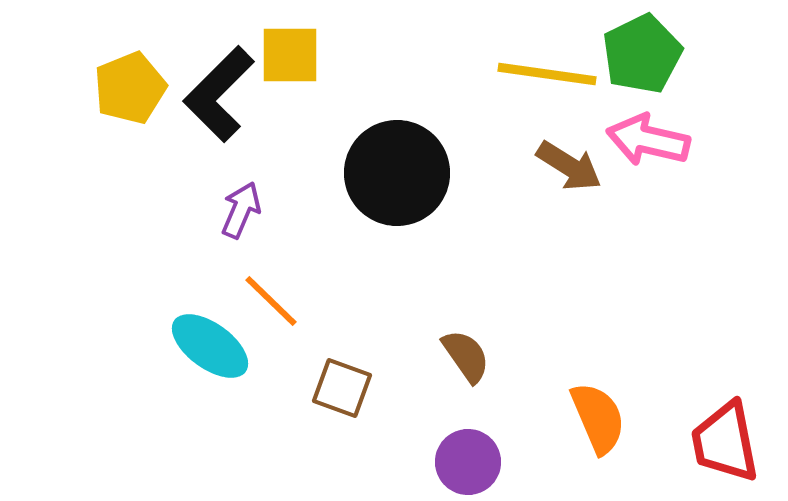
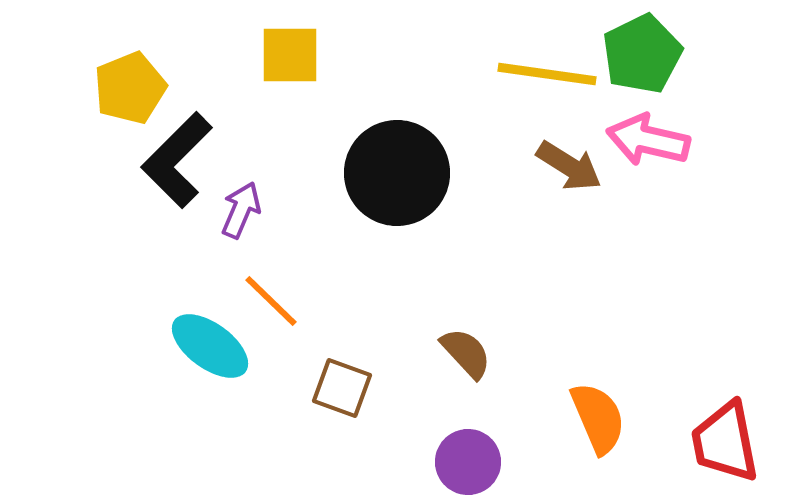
black L-shape: moved 42 px left, 66 px down
brown semicircle: moved 3 px up; rotated 8 degrees counterclockwise
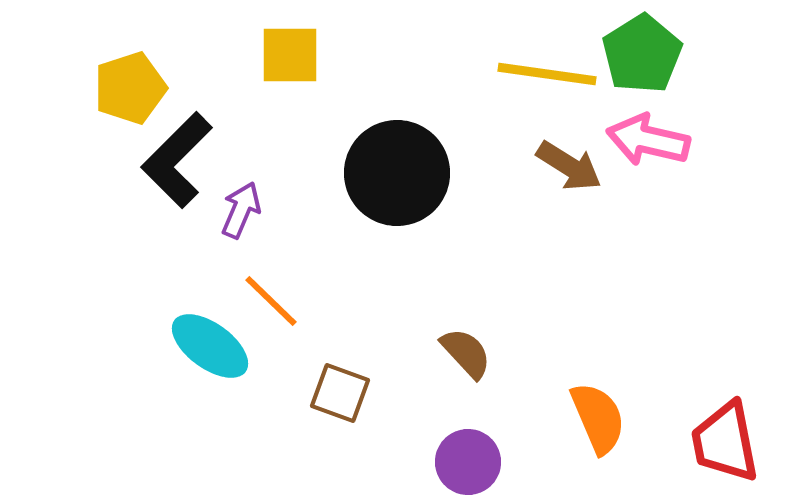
green pentagon: rotated 6 degrees counterclockwise
yellow pentagon: rotated 4 degrees clockwise
brown square: moved 2 px left, 5 px down
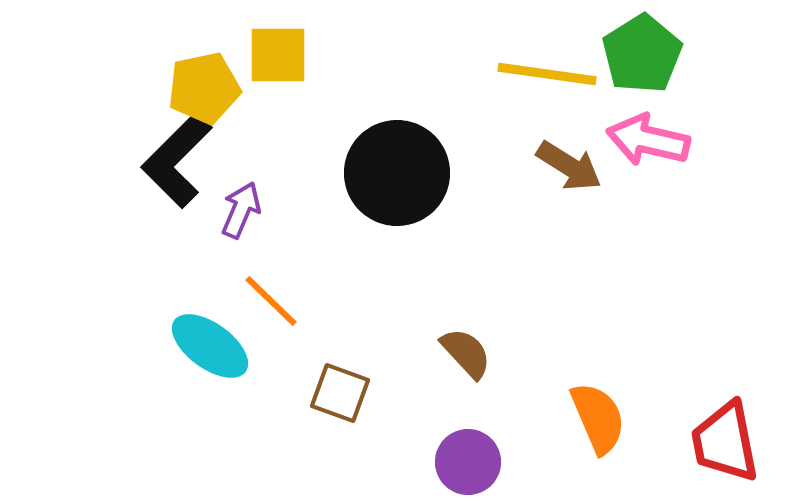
yellow square: moved 12 px left
yellow pentagon: moved 74 px right; rotated 6 degrees clockwise
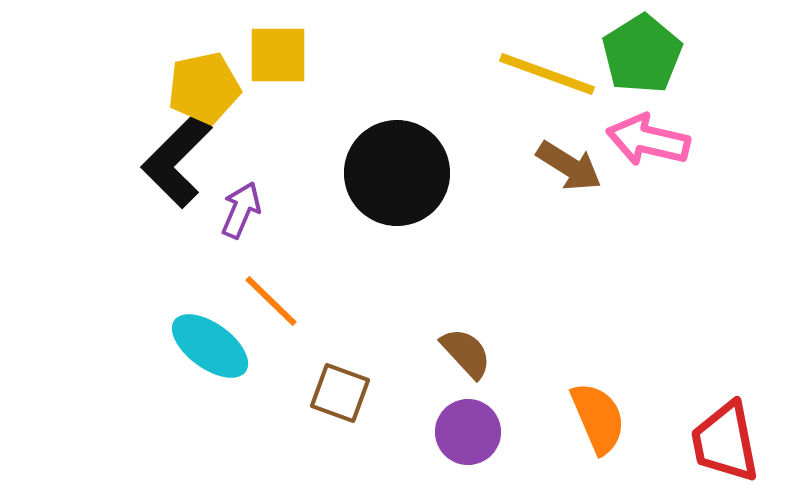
yellow line: rotated 12 degrees clockwise
purple circle: moved 30 px up
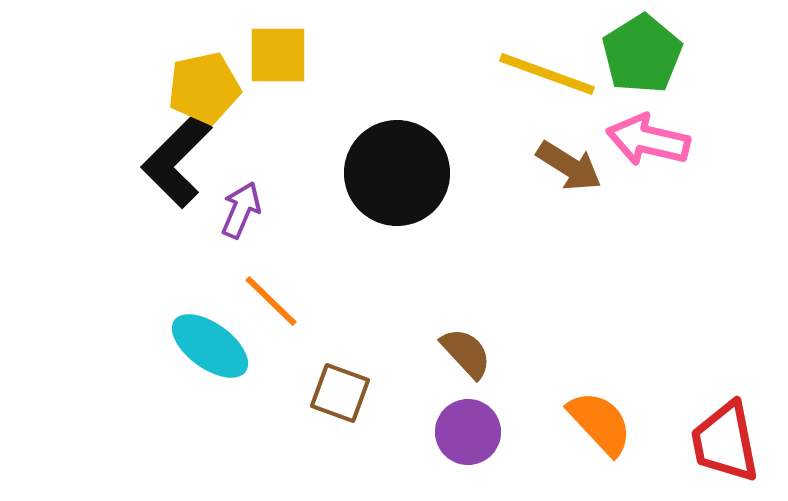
orange semicircle: moved 2 px right, 5 px down; rotated 20 degrees counterclockwise
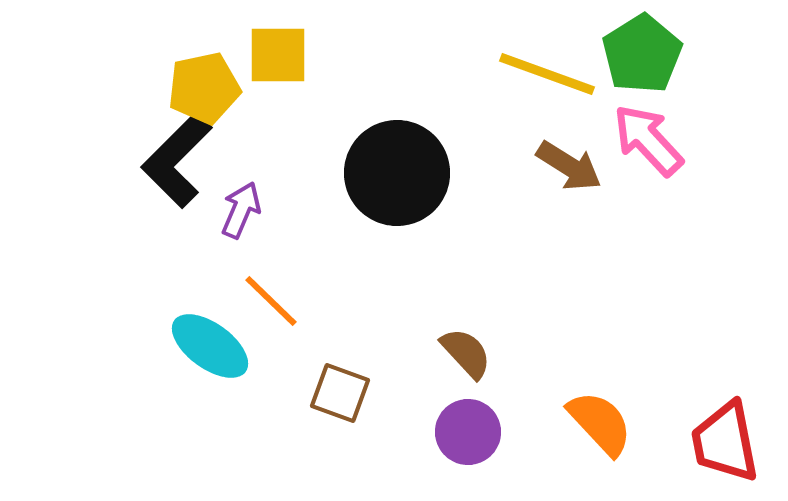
pink arrow: rotated 34 degrees clockwise
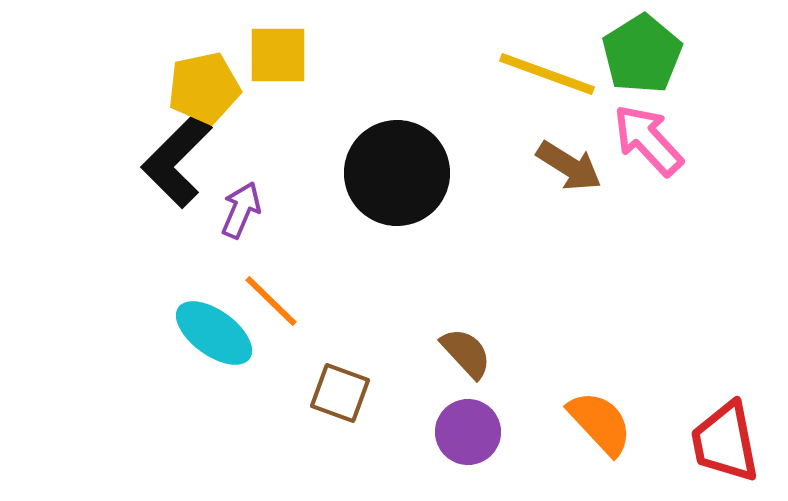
cyan ellipse: moved 4 px right, 13 px up
